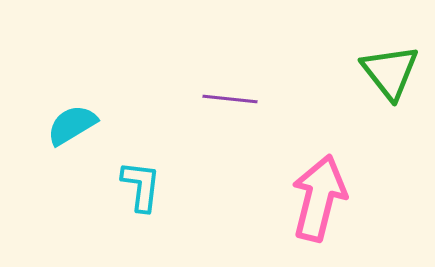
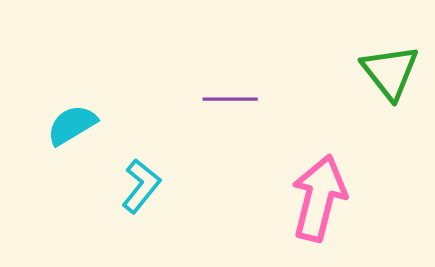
purple line: rotated 6 degrees counterclockwise
cyan L-shape: rotated 32 degrees clockwise
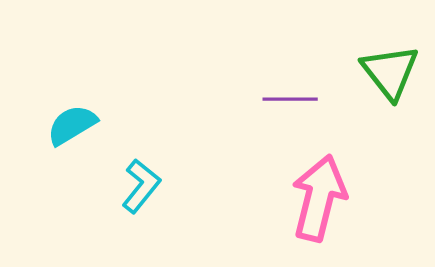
purple line: moved 60 px right
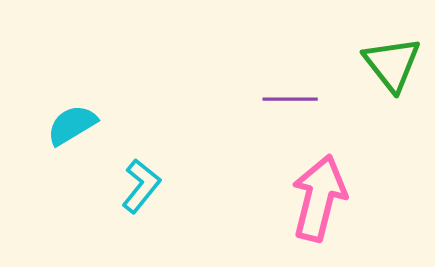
green triangle: moved 2 px right, 8 px up
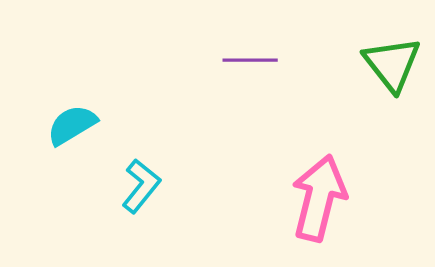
purple line: moved 40 px left, 39 px up
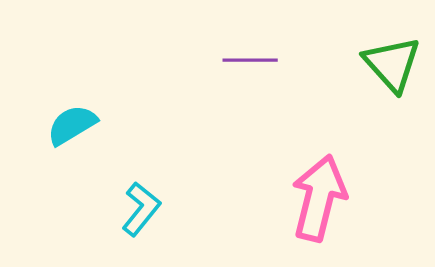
green triangle: rotated 4 degrees counterclockwise
cyan L-shape: moved 23 px down
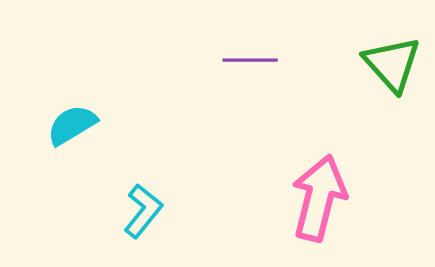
cyan L-shape: moved 2 px right, 2 px down
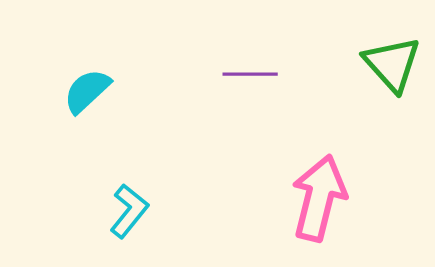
purple line: moved 14 px down
cyan semicircle: moved 15 px right, 34 px up; rotated 12 degrees counterclockwise
cyan L-shape: moved 14 px left
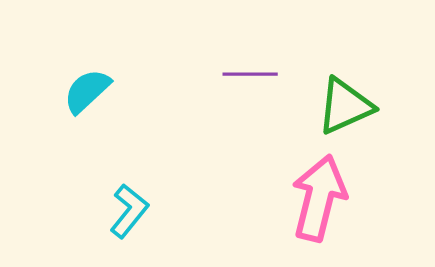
green triangle: moved 47 px left, 42 px down; rotated 48 degrees clockwise
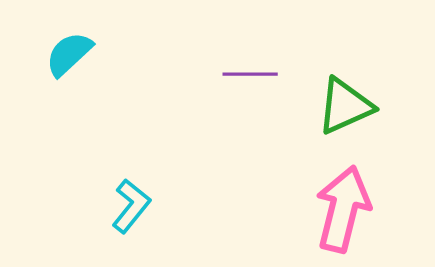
cyan semicircle: moved 18 px left, 37 px up
pink arrow: moved 24 px right, 11 px down
cyan L-shape: moved 2 px right, 5 px up
